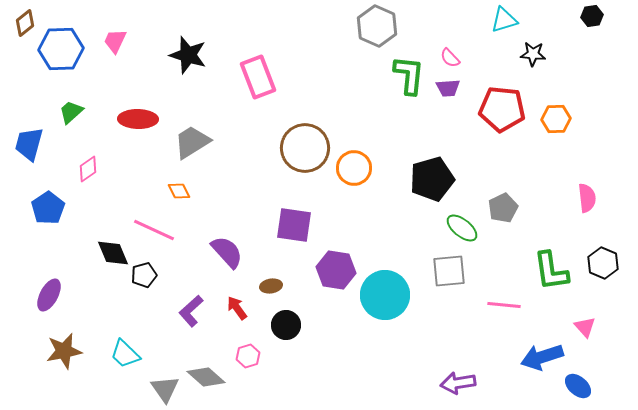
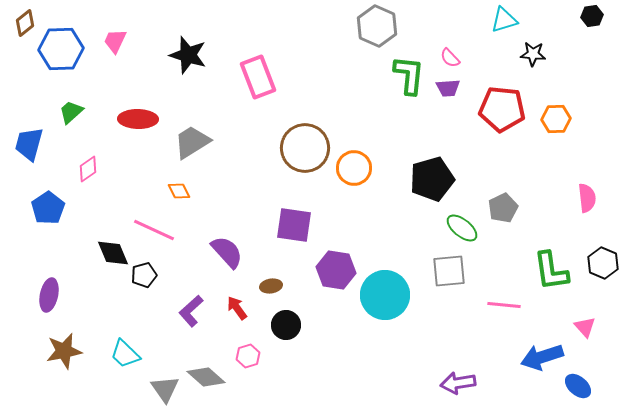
purple ellipse at (49, 295): rotated 16 degrees counterclockwise
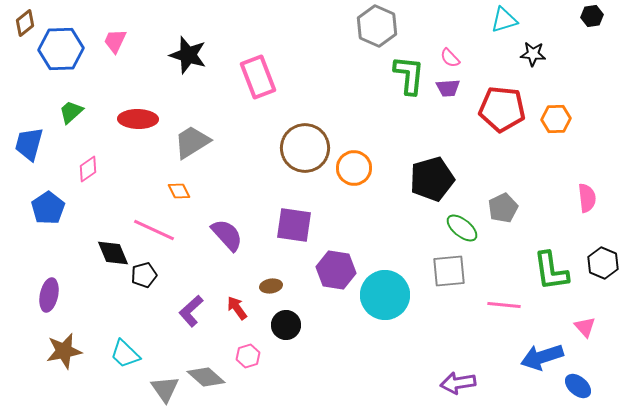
purple semicircle at (227, 252): moved 17 px up
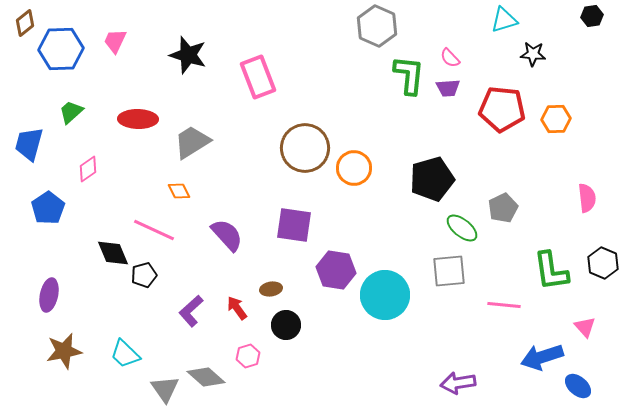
brown ellipse at (271, 286): moved 3 px down
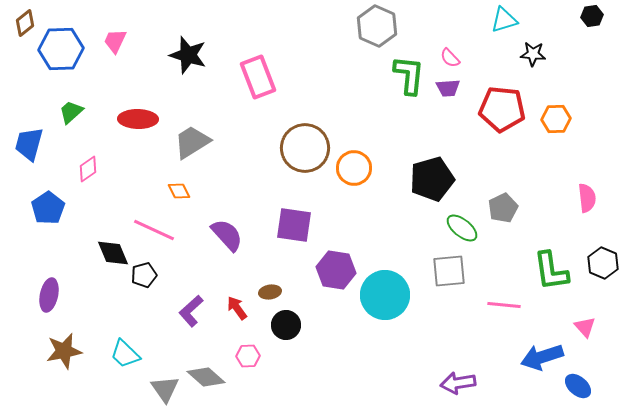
brown ellipse at (271, 289): moved 1 px left, 3 px down
pink hexagon at (248, 356): rotated 15 degrees clockwise
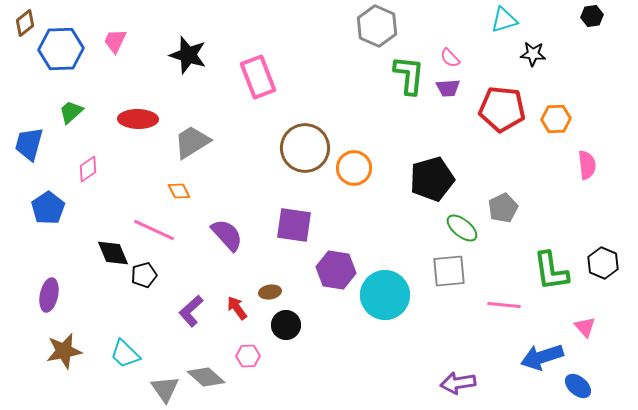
pink semicircle at (587, 198): moved 33 px up
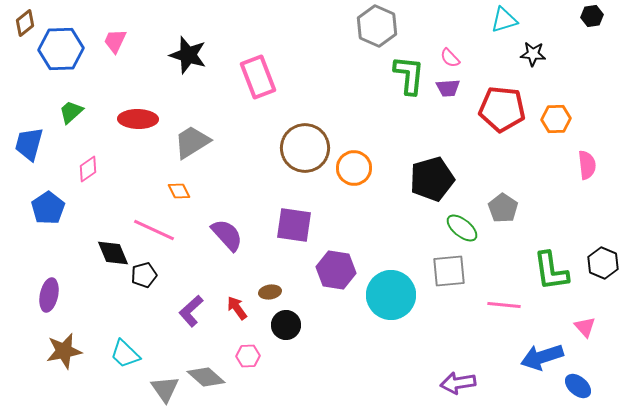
gray pentagon at (503, 208): rotated 12 degrees counterclockwise
cyan circle at (385, 295): moved 6 px right
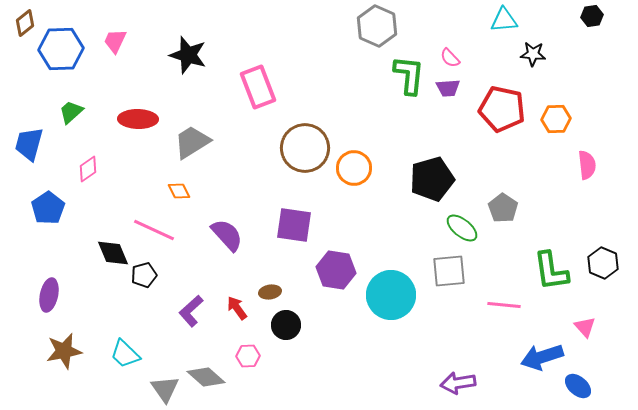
cyan triangle at (504, 20): rotated 12 degrees clockwise
pink rectangle at (258, 77): moved 10 px down
red pentagon at (502, 109): rotated 6 degrees clockwise
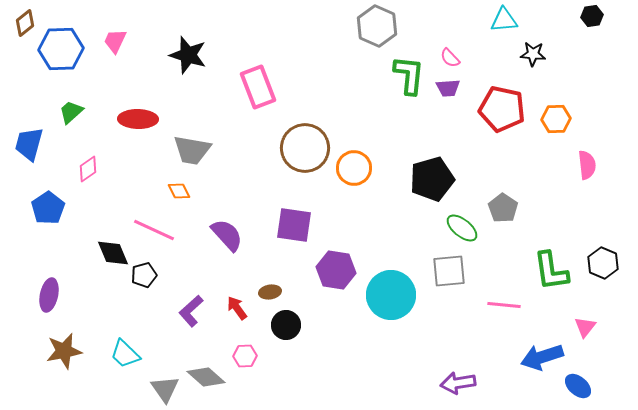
gray trapezoid at (192, 142): moved 8 px down; rotated 138 degrees counterclockwise
pink triangle at (585, 327): rotated 20 degrees clockwise
pink hexagon at (248, 356): moved 3 px left
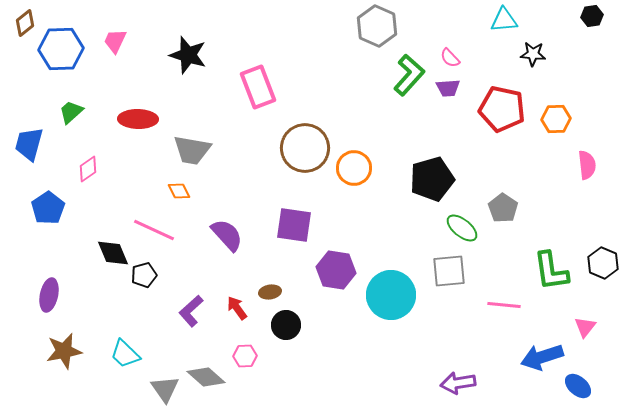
green L-shape at (409, 75): rotated 36 degrees clockwise
